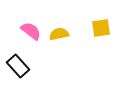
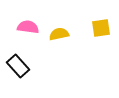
pink semicircle: moved 3 px left, 4 px up; rotated 30 degrees counterclockwise
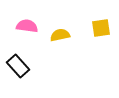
pink semicircle: moved 1 px left, 1 px up
yellow semicircle: moved 1 px right, 1 px down
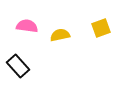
yellow square: rotated 12 degrees counterclockwise
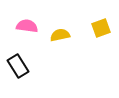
black rectangle: rotated 10 degrees clockwise
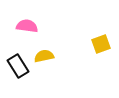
yellow square: moved 16 px down
yellow semicircle: moved 16 px left, 21 px down
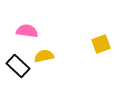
pink semicircle: moved 5 px down
black rectangle: rotated 15 degrees counterclockwise
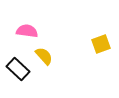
yellow semicircle: rotated 60 degrees clockwise
black rectangle: moved 3 px down
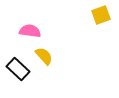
pink semicircle: moved 3 px right
yellow square: moved 29 px up
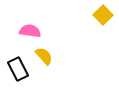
yellow square: moved 2 px right; rotated 24 degrees counterclockwise
black rectangle: rotated 20 degrees clockwise
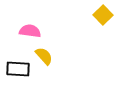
black rectangle: rotated 60 degrees counterclockwise
